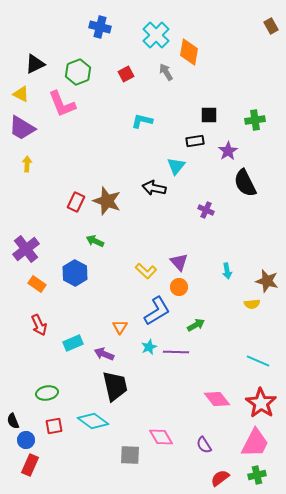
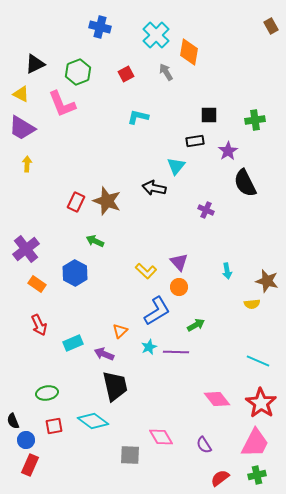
cyan L-shape at (142, 121): moved 4 px left, 4 px up
orange triangle at (120, 327): moved 4 px down; rotated 14 degrees clockwise
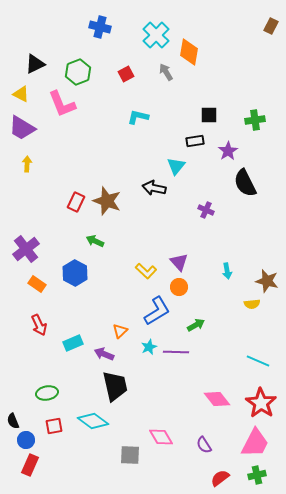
brown rectangle at (271, 26): rotated 56 degrees clockwise
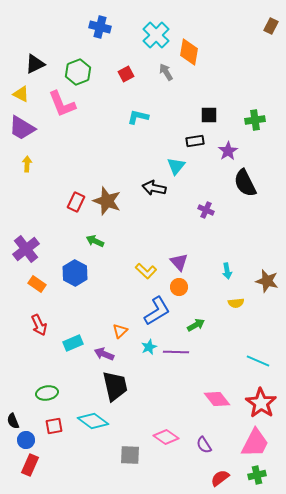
yellow semicircle at (252, 304): moved 16 px left, 1 px up
pink diamond at (161, 437): moved 5 px right; rotated 25 degrees counterclockwise
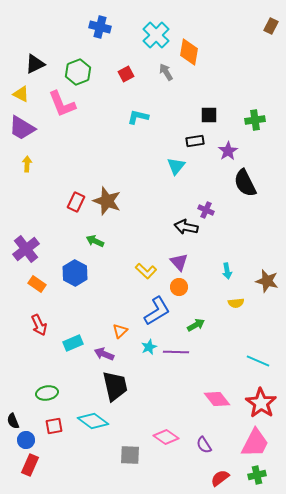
black arrow at (154, 188): moved 32 px right, 39 px down
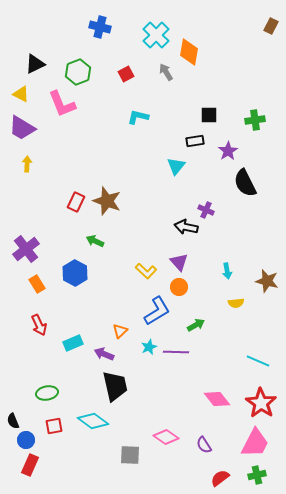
orange rectangle at (37, 284): rotated 24 degrees clockwise
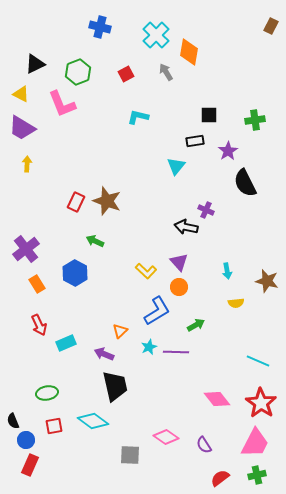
cyan rectangle at (73, 343): moved 7 px left
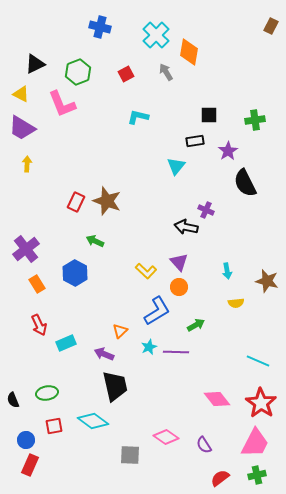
black semicircle at (13, 421): moved 21 px up
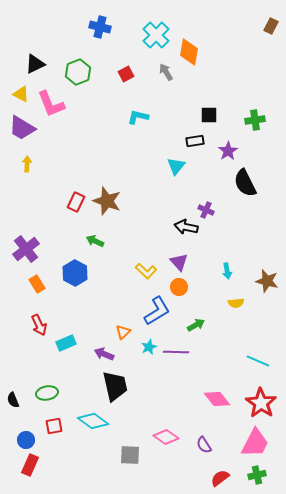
pink L-shape at (62, 104): moved 11 px left
orange triangle at (120, 331): moved 3 px right, 1 px down
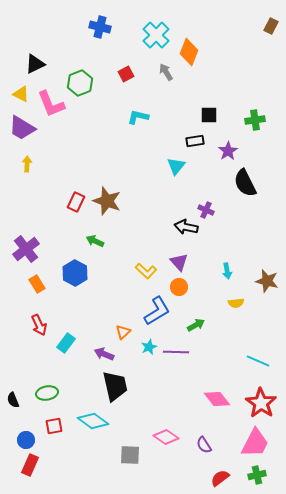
orange diamond at (189, 52): rotated 12 degrees clockwise
green hexagon at (78, 72): moved 2 px right, 11 px down
cyan rectangle at (66, 343): rotated 30 degrees counterclockwise
